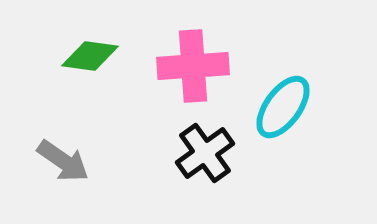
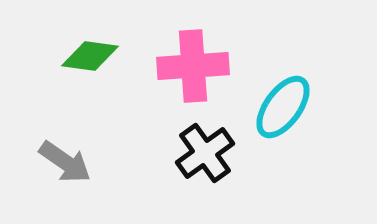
gray arrow: moved 2 px right, 1 px down
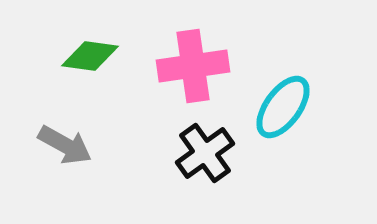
pink cross: rotated 4 degrees counterclockwise
gray arrow: moved 17 px up; rotated 6 degrees counterclockwise
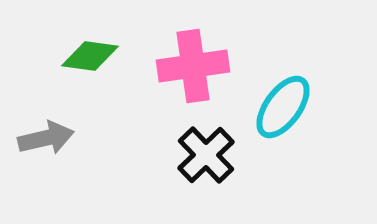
gray arrow: moved 19 px left, 7 px up; rotated 42 degrees counterclockwise
black cross: moved 1 px right, 2 px down; rotated 8 degrees counterclockwise
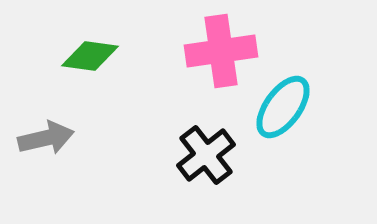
pink cross: moved 28 px right, 15 px up
black cross: rotated 6 degrees clockwise
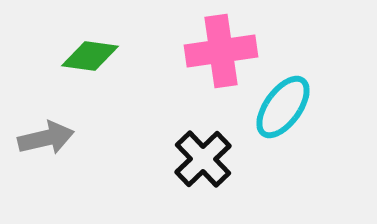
black cross: moved 3 px left, 4 px down; rotated 6 degrees counterclockwise
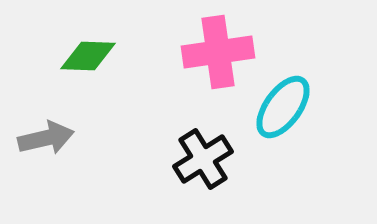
pink cross: moved 3 px left, 1 px down
green diamond: moved 2 px left; rotated 6 degrees counterclockwise
black cross: rotated 12 degrees clockwise
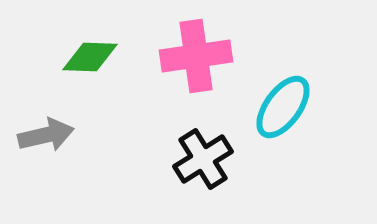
pink cross: moved 22 px left, 4 px down
green diamond: moved 2 px right, 1 px down
gray arrow: moved 3 px up
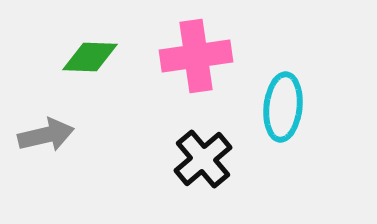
cyan ellipse: rotated 30 degrees counterclockwise
black cross: rotated 8 degrees counterclockwise
